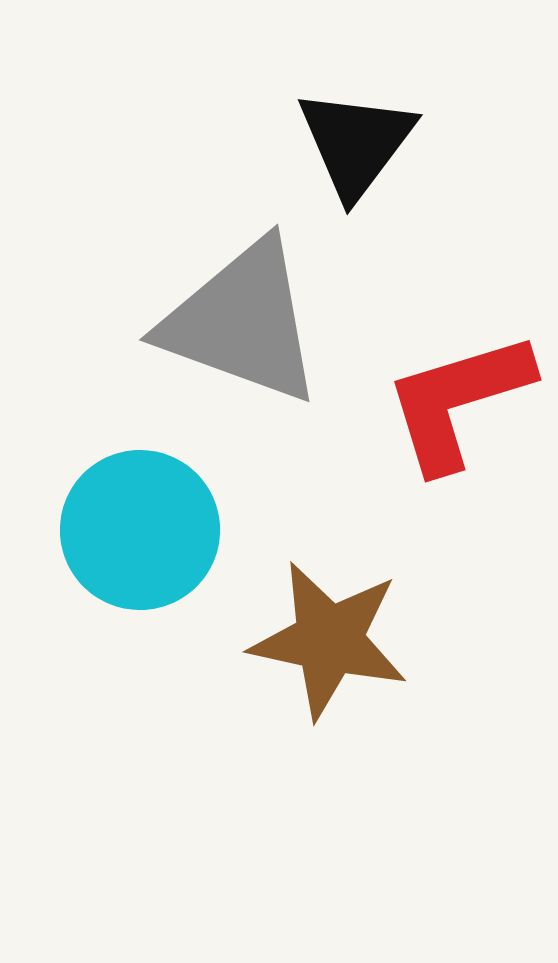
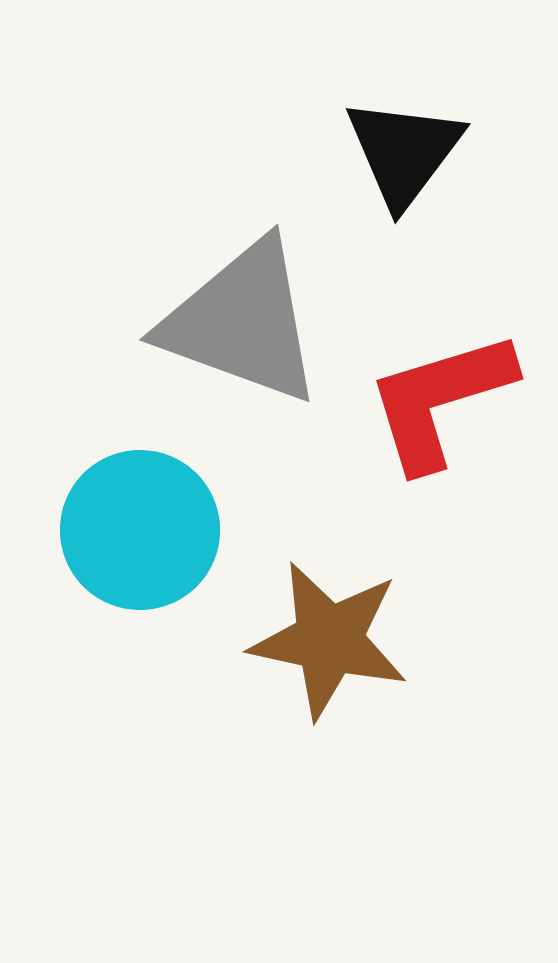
black triangle: moved 48 px right, 9 px down
red L-shape: moved 18 px left, 1 px up
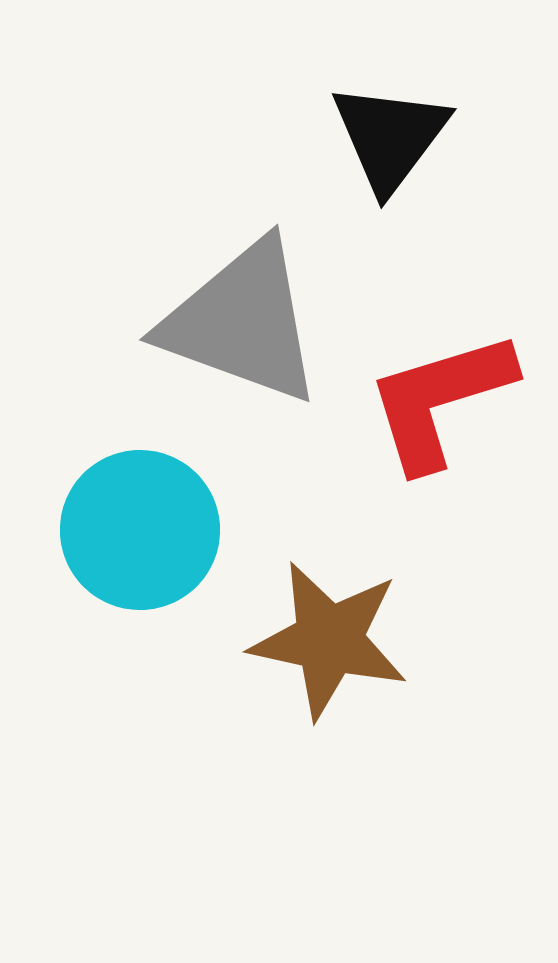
black triangle: moved 14 px left, 15 px up
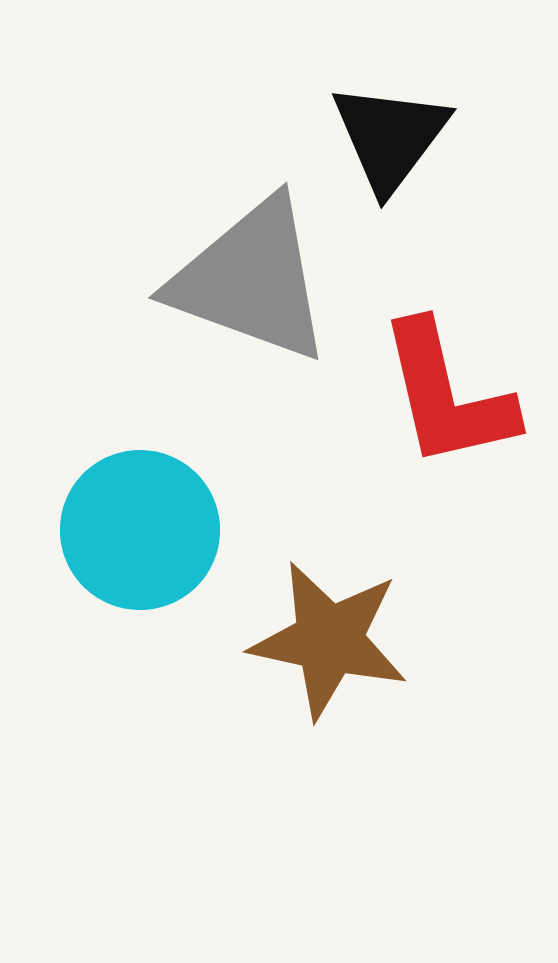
gray triangle: moved 9 px right, 42 px up
red L-shape: moved 7 px right, 5 px up; rotated 86 degrees counterclockwise
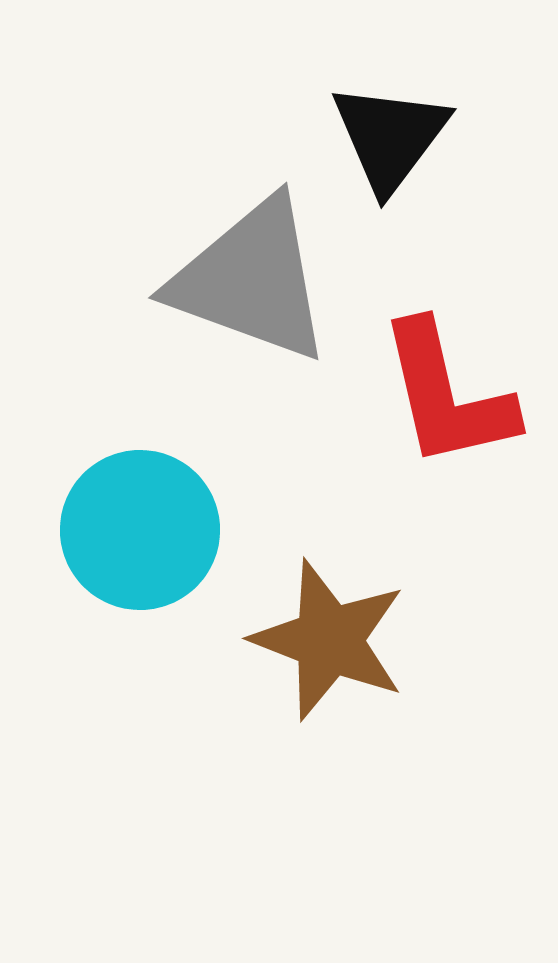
brown star: rotated 9 degrees clockwise
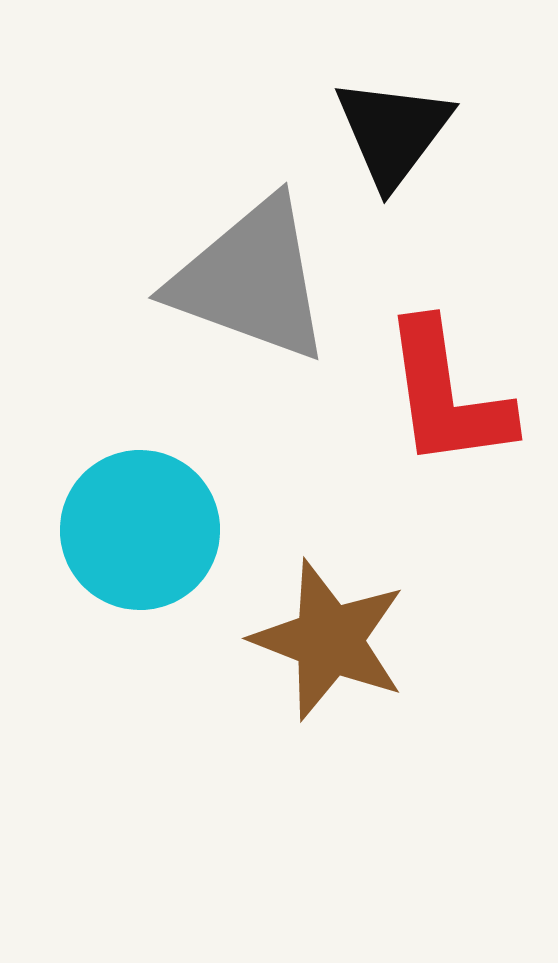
black triangle: moved 3 px right, 5 px up
red L-shape: rotated 5 degrees clockwise
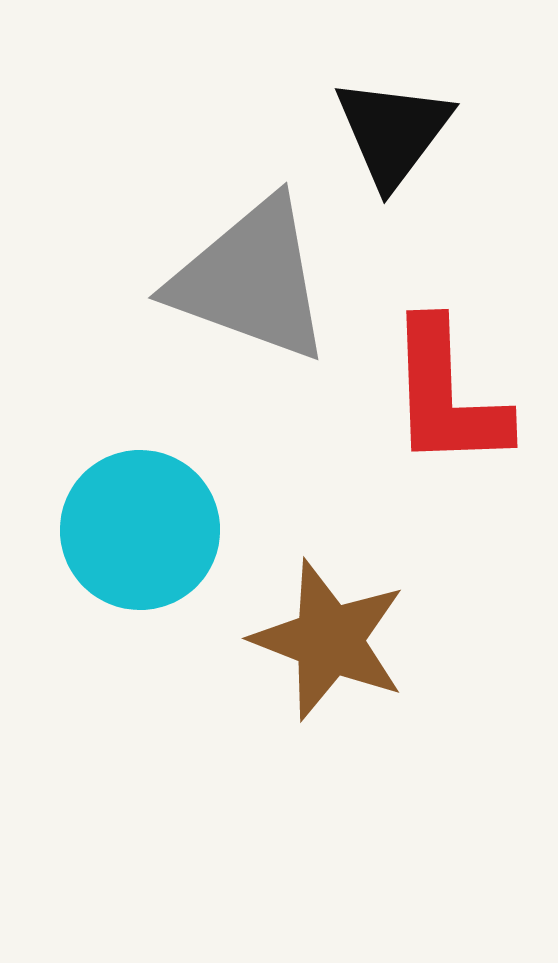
red L-shape: rotated 6 degrees clockwise
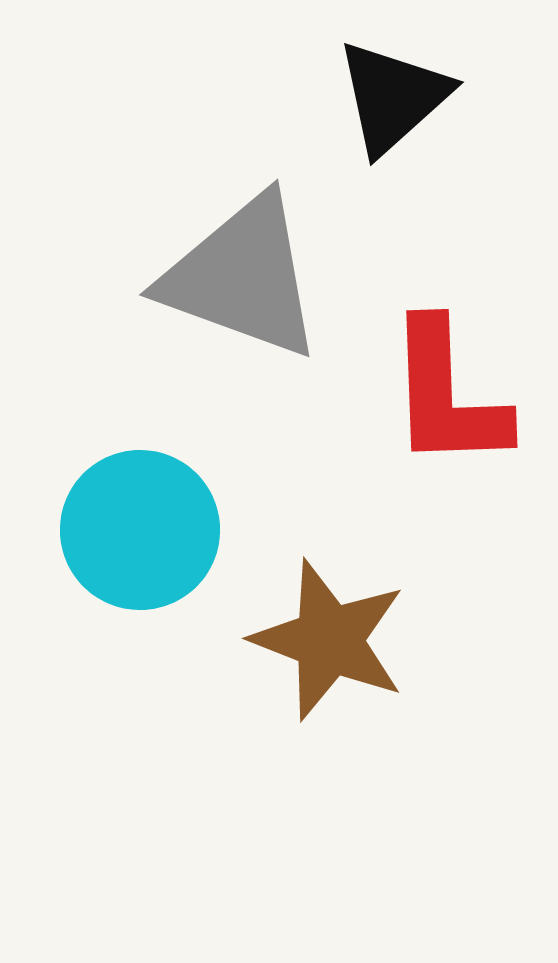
black triangle: moved 35 px up; rotated 11 degrees clockwise
gray triangle: moved 9 px left, 3 px up
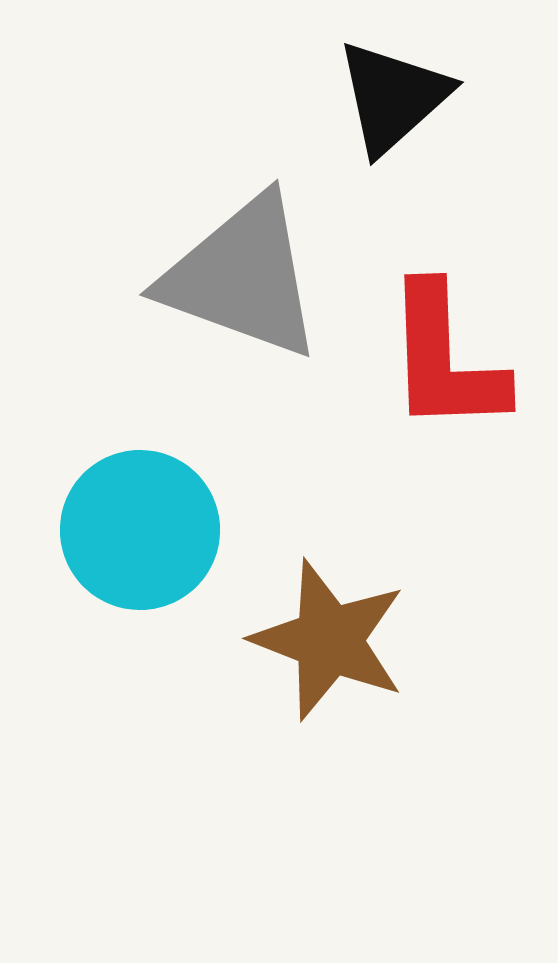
red L-shape: moved 2 px left, 36 px up
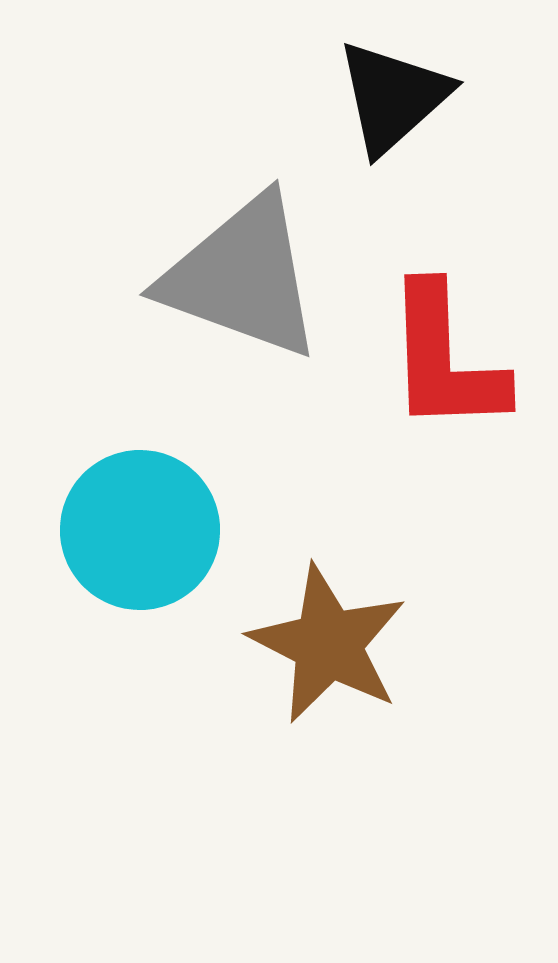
brown star: moved 1 px left, 4 px down; rotated 6 degrees clockwise
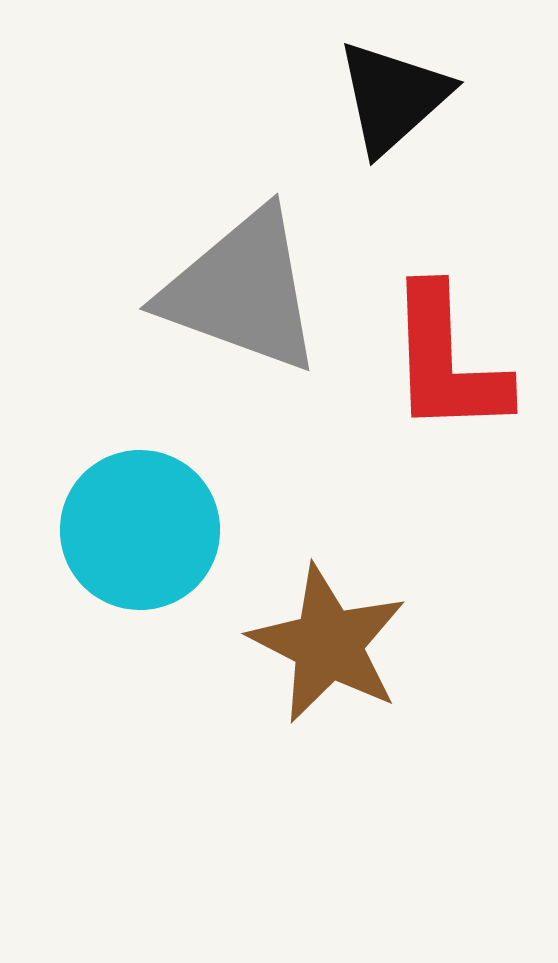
gray triangle: moved 14 px down
red L-shape: moved 2 px right, 2 px down
